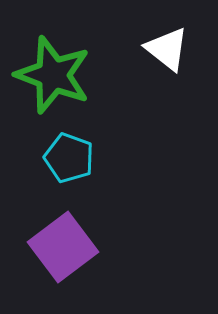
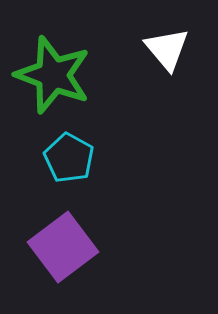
white triangle: rotated 12 degrees clockwise
cyan pentagon: rotated 9 degrees clockwise
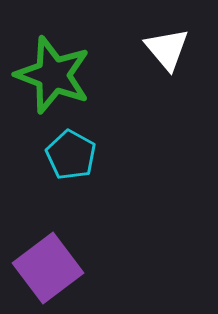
cyan pentagon: moved 2 px right, 3 px up
purple square: moved 15 px left, 21 px down
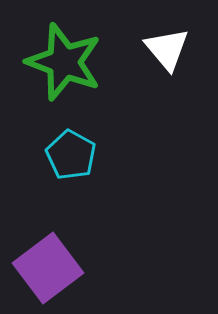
green star: moved 11 px right, 13 px up
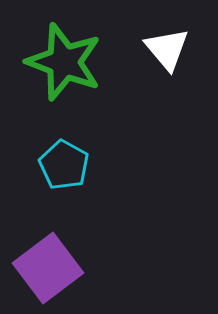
cyan pentagon: moved 7 px left, 10 px down
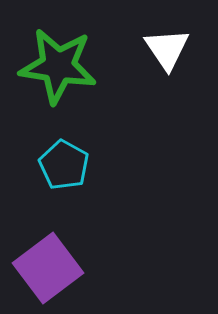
white triangle: rotated 6 degrees clockwise
green star: moved 6 px left, 4 px down; rotated 12 degrees counterclockwise
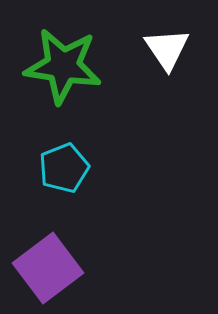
green star: moved 5 px right
cyan pentagon: moved 3 px down; rotated 21 degrees clockwise
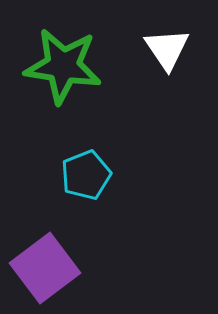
cyan pentagon: moved 22 px right, 7 px down
purple square: moved 3 px left
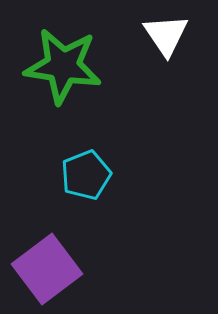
white triangle: moved 1 px left, 14 px up
purple square: moved 2 px right, 1 px down
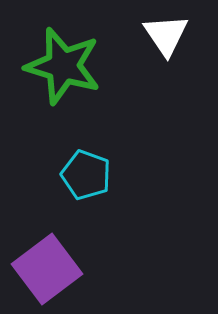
green star: rotated 8 degrees clockwise
cyan pentagon: rotated 30 degrees counterclockwise
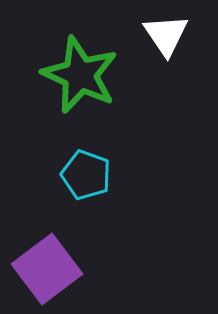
green star: moved 17 px right, 9 px down; rotated 8 degrees clockwise
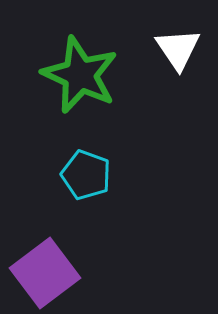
white triangle: moved 12 px right, 14 px down
purple square: moved 2 px left, 4 px down
